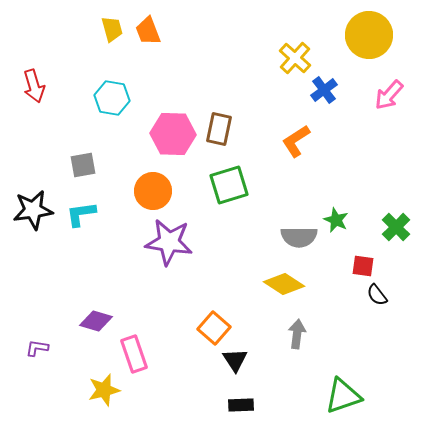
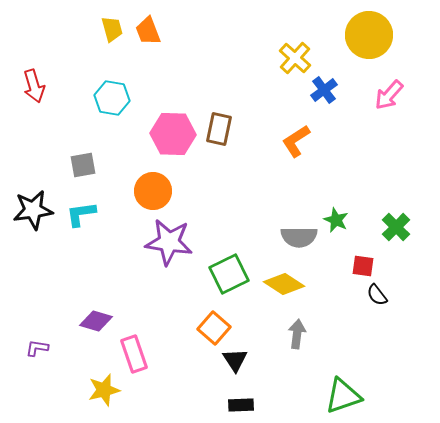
green square: moved 89 px down; rotated 9 degrees counterclockwise
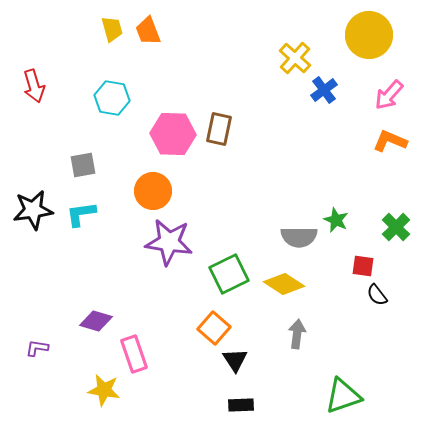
orange L-shape: moved 94 px right; rotated 56 degrees clockwise
yellow star: rotated 24 degrees clockwise
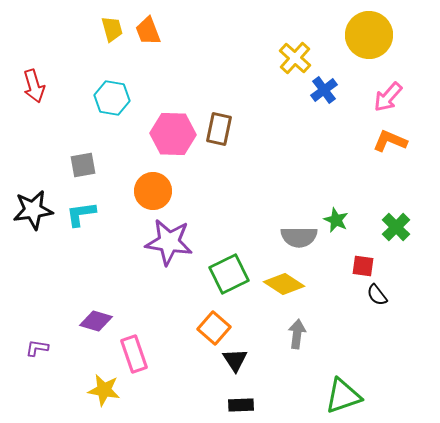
pink arrow: moved 1 px left, 2 px down
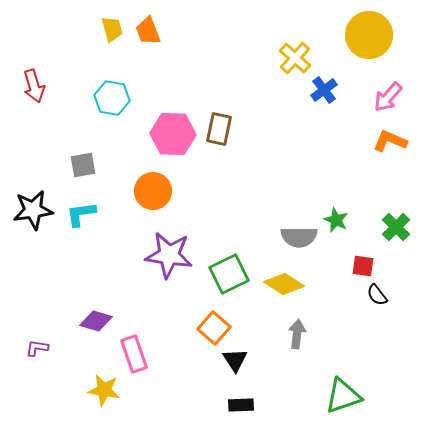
purple star: moved 13 px down
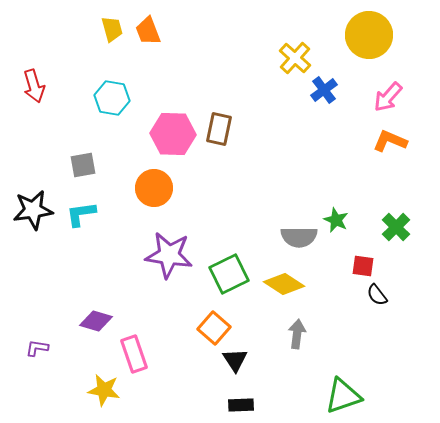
orange circle: moved 1 px right, 3 px up
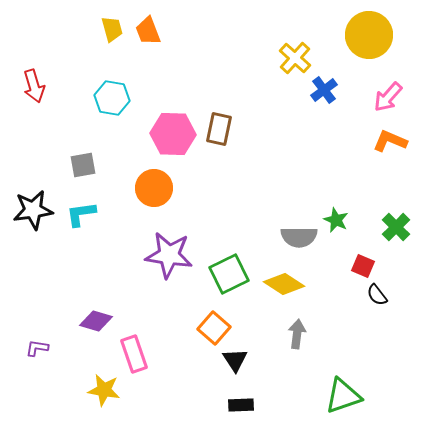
red square: rotated 15 degrees clockwise
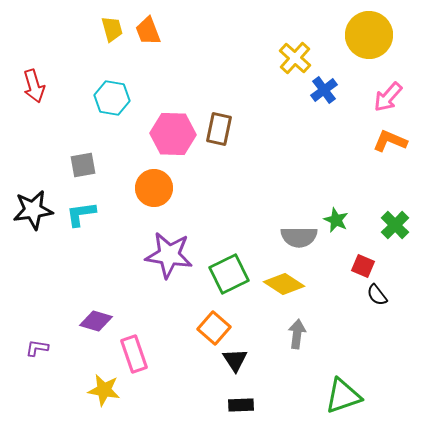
green cross: moved 1 px left, 2 px up
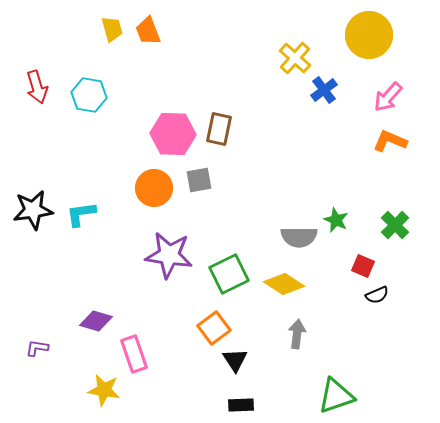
red arrow: moved 3 px right, 1 px down
cyan hexagon: moved 23 px left, 3 px up
gray square: moved 116 px right, 15 px down
black semicircle: rotated 75 degrees counterclockwise
orange square: rotated 12 degrees clockwise
green triangle: moved 7 px left
